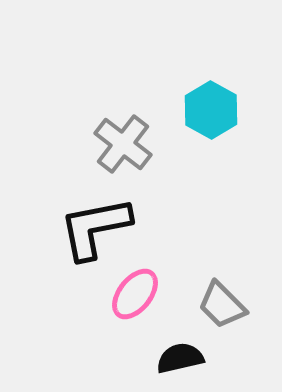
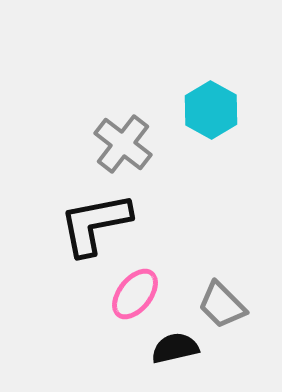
black L-shape: moved 4 px up
black semicircle: moved 5 px left, 10 px up
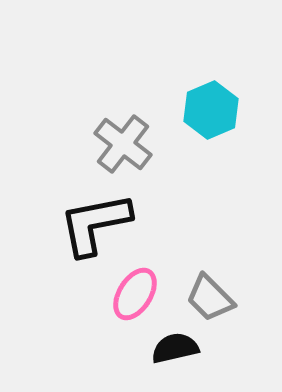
cyan hexagon: rotated 8 degrees clockwise
pink ellipse: rotated 6 degrees counterclockwise
gray trapezoid: moved 12 px left, 7 px up
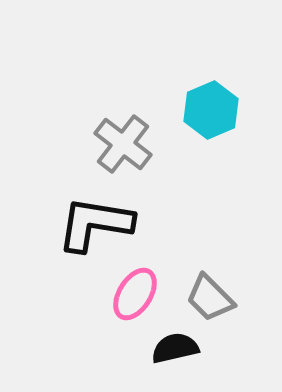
black L-shape: rotated 20 degrees clockwise
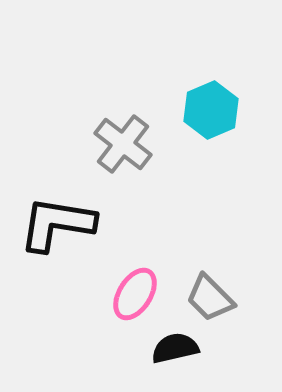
black L-shape: moved 38 px left
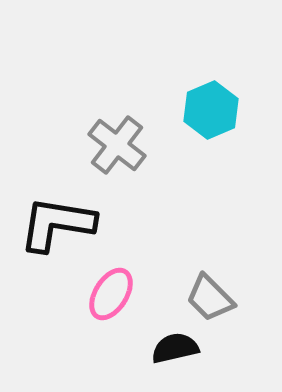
gray cross: moved 6 px left, 1 px down
pink ellipse: moved 24 px left
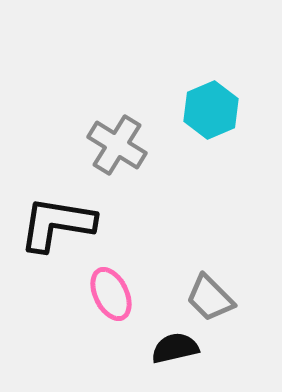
gray cross: rotated 6 degrees counterclockwise
pink ellipse: rotated 58 degrees counterclockwise
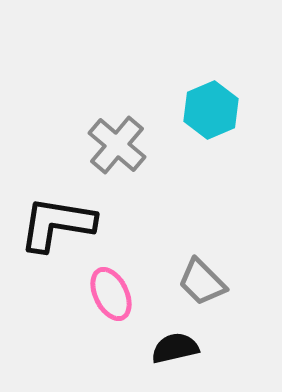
gray cross: rotated 8 degrees clockwise
gray trapezoid: moved 8 px left, 16 px up
